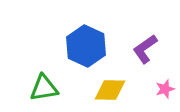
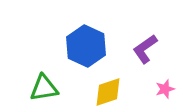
yellow diamond: moved 2 px left, 2 px down; rotated 20 degrees counterclockwise
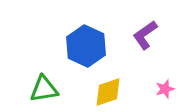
purple L-shape: moved 14 px up
green triangle: moved 1 px down
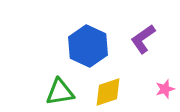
purple L-shape: moved 2 px left, 4 px down
blue hexagon: moved 2 px right
green triangle: moved 16 px right, 3 px down
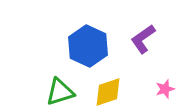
green triangle: rotated 8 degrees counterclockwise
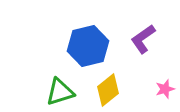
blue hexagon: rotated 21 degrees clockwise
yellow diamond: moved 2 px up; rotated 20 degrees counterclockwise
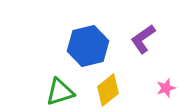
pink star: moved 1 px right, 1 px up
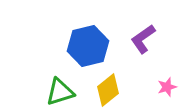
pink star: moved 1 px right, 1 px up
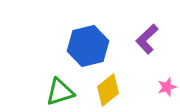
purple L-shape: moved 4 px right; rotated 8 degrees counterclockwise
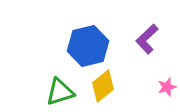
yellow diamond: moved 5 px left, 4 px up
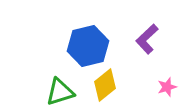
yellow diamond: moved 2 px right, 1 px up
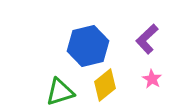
pink star: moved 15 px left, 8 px up; rotated 24 degrees counterclockwise
